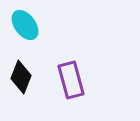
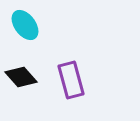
black diamond: rotated 64 degrees counterclockwise
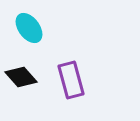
cyan ellipse: moved 4 px right, 3 px down
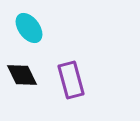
black diamond: moved 1 px right, 2 px up; rotated 16 degrees clockwise
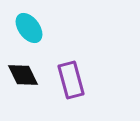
black diamond: moved 1 px right
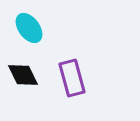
purple rectangle: moved 1 px right, 2 px up
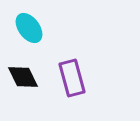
black diamond: moved 2 px down
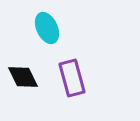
cyan ellipse: moved 18 px right; rotated 12 degrees clockwise
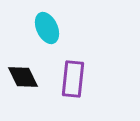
purple rectangle: moved 1 px right, 1 px down; rotated 21 degrees clockwise
